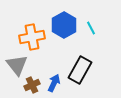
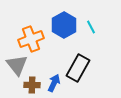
cyan line: moved 1 px up
orange cross: moved 1 px left, 2 px down; rotated 10 degrees counterclockwise
black rectangle: moved 2 px left, 2 px up
brown cross: rotated 28 degrees clockwise
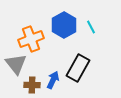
gray triangle: moved 1 px left, 1 px up
blue arrow: moved 1 px left, 3 px up
